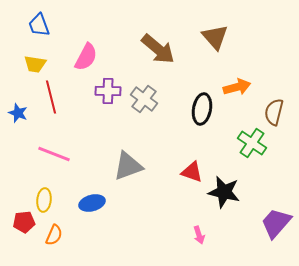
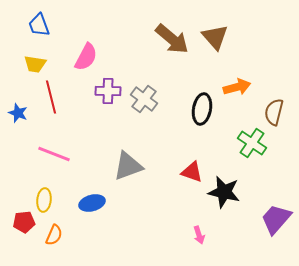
brown arrow: moved 14 px right, 10 px up
purple trapezoid: moved 4 px up
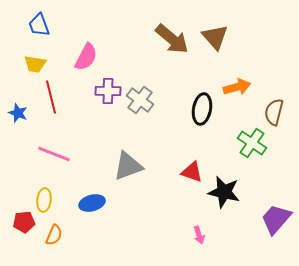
gray cross: moved 4 px left, 1 px down
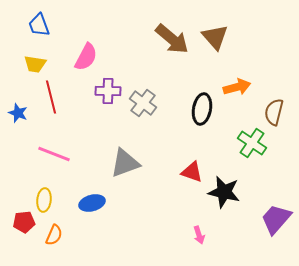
gray cross: moved 3 px right, 3 px down
gray triangle: moved 3 px left, 3 px up
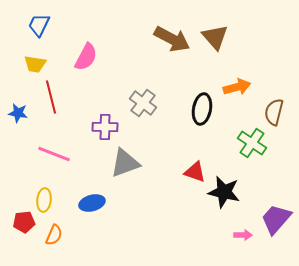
blue trapezoid: rotated 45 degrees clockwise
brown arrow: rotated 12 degrees counterclockwise
purple cross: moved 3 px left, 36 px down
blue star: rotated 12 degrees counterclockwise
red triangle: moved 3 px right
pink arrow: moved 44 px right; rotated 72 degrees counterclockwise
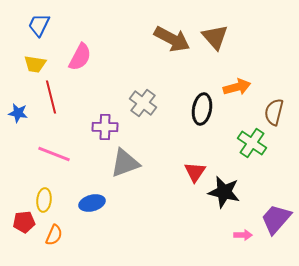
pink semicircle: moved 6 px left
red triangle: rotated 45 degrees clockwise
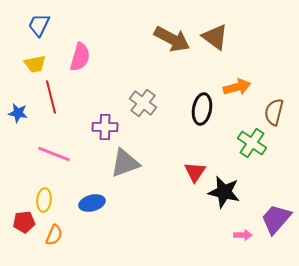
brown triangle: rotated 12 degrees counterclockwise
pink semicircle: rotated 12 degrees counterclockwise
yellow trapezoid: rotated 20 degrees counterclockwise
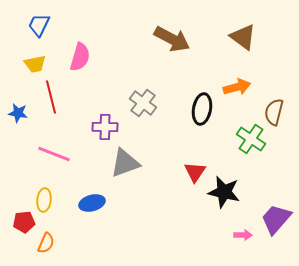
brown triangle: moved 28 px right
green cross: moved 1 px left, 4 px up
orange semicircle: moved 8 px left, 8 px down
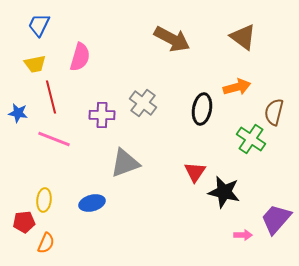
purple cross: moved 3 px left, 12 px up
pink line: moved 15 px up
